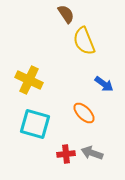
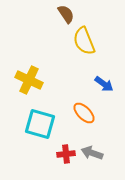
cyan square: moved 5 px right
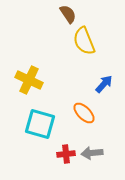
brown semicircle: moved 2 px right
blue arrow: rotated 84 degrees counterclockwise
gray arrow: rotated 25 degrees counterclockwise
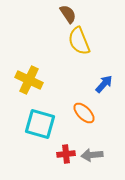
yellow semicircle: moved 5 px left
gray arrow: moved 2 px down
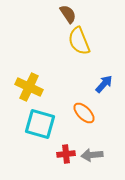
yellow cross: moved 7 px down
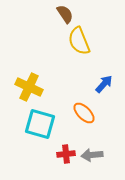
brown semicircle: moved 3 px left
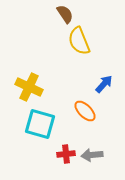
orange ellipse: moved 1 px right, 2 px up
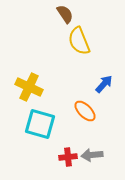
red cross: moved 2 px right, 3 px down
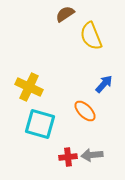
brown semicircle: rotated 90 degrees counterclockwise
yellow semicircle: moved 12 px right, 5 px up
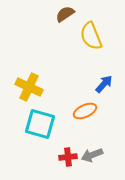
orange ellipse: rotated 70 degrees counterclockwise
gray arrow: rotated 15 degrees counterclockwise
